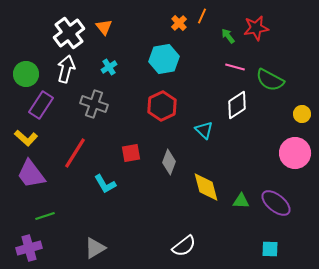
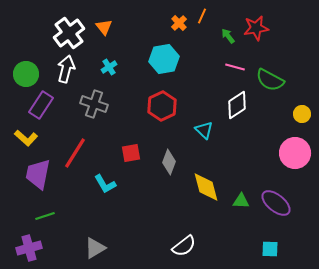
purple trapezoid: moved 7 px right; rotated 48 degrees clockwise
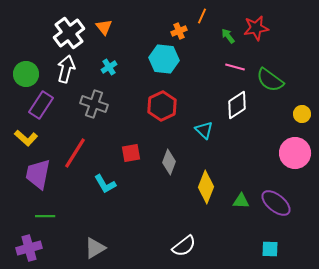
orange cross: moved 8 px down; rotated 21 degrees clockwise
cyan hexagon: rotated 16 degrees clockwise
green semicircle: rotated 8 degrees clockwise
yellow diamond: rotated 36 degrees clockwise
green line: rotated 18 degrees clockwise
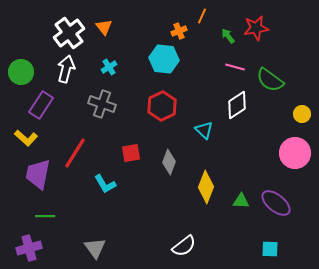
green circle: moved 5 px left, 2 px up
gray cross: moved 8 px right
gray triangle: rotated 35 degrees counterclockwise
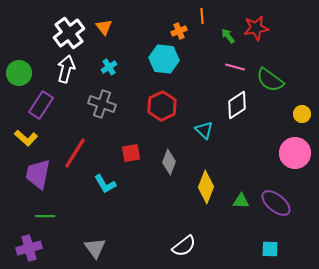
orange line: rotated 28 degrees counterclockwise
green circle: moved 2 px left, 1 px down
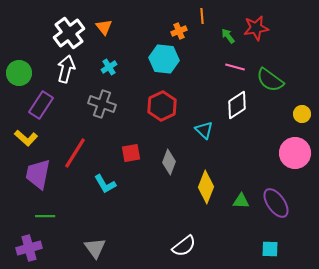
purple ellipse: rotated 16 degrees clockwise
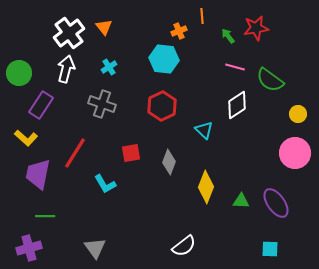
yellow circle: moved 4 px left
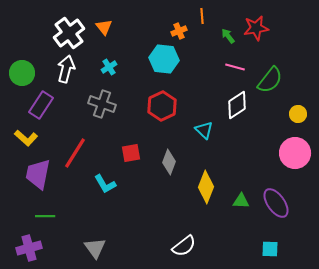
green circle: moved 3 px right
green semicircle: rotated 88 degrees counterclockwise
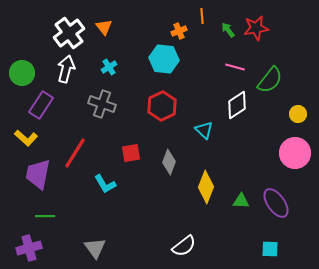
green arrow: moved 6 px up
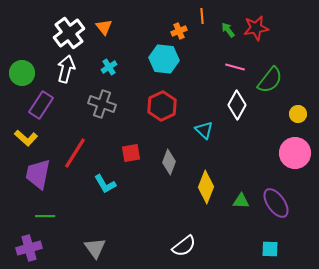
white diamond: rotated 28 degrees counterclockwise
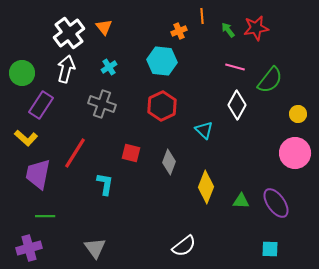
cyan hexagon: moved 2 px left, 2 px down
red square: rotated 24 degrees clockwise
cyan L-shape: rotated 140 degrees counterclockwise
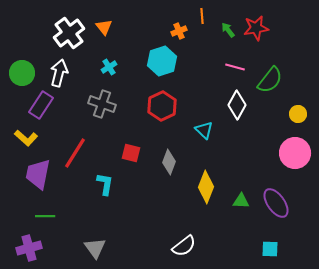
cyan hexagon: rotated 24 degrees counterclockwise
white arrow: moved 7 px left, 4 px down
